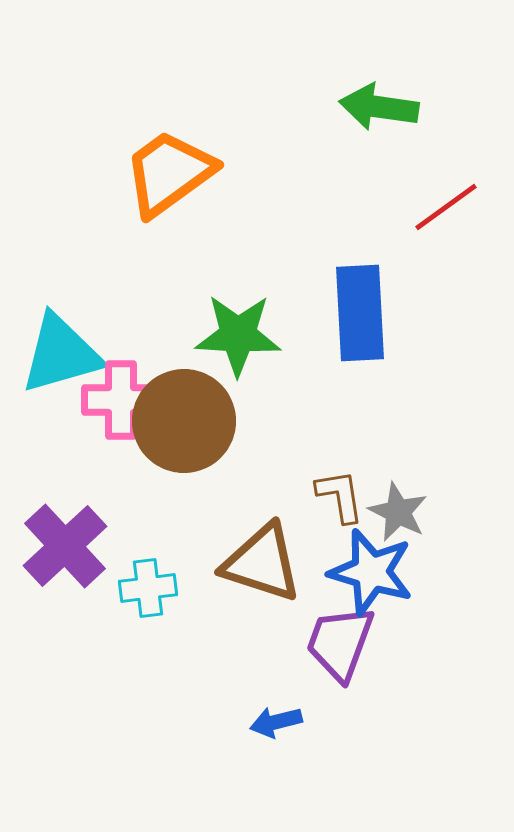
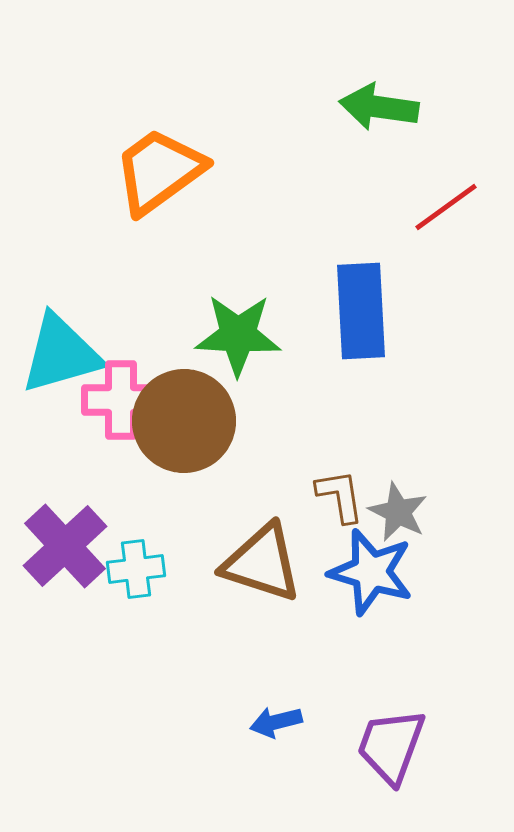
orange trapezoid: moved 10 px left, 2 px up
blue rectangle: moved 1 px right, 2 px up
cyan cross: moved 12 px left, 19 px up
purple trapezoid: moved 51 px right, 103 px down
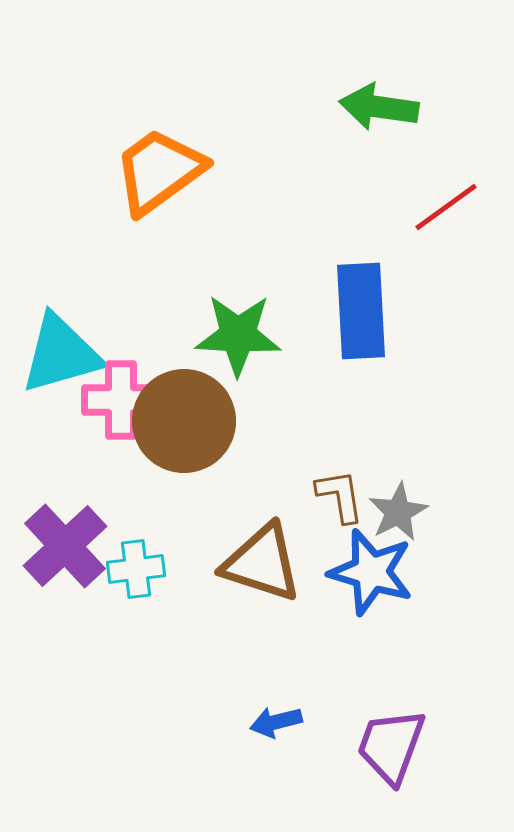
gray star: rotated 18 degrees clockwise
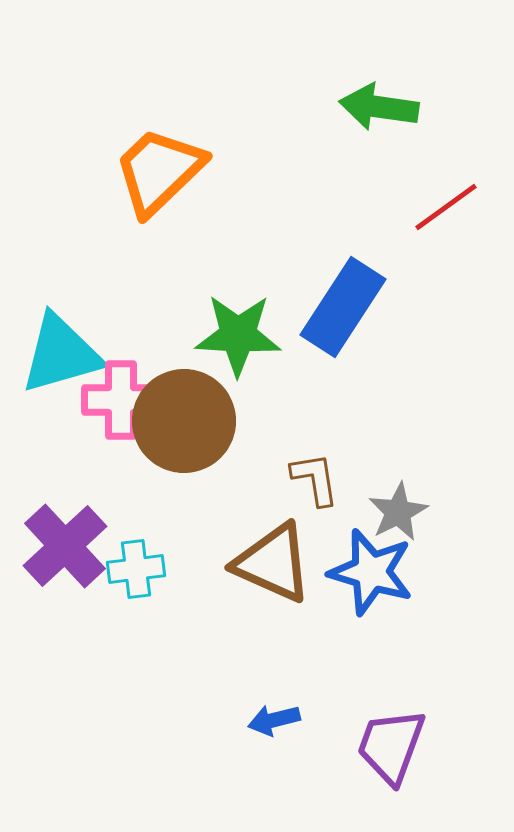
orange trapezoid: rotated 8 degrees counterclockwise
blue rectangle: moved 18 px left, 4 px up; rotated 36 degrees clockwise
brown L-shape: moved 25 px left, 17 px up
brown triangle: moved 11 px right; rotated 6 degrees clockwise
blue arrow: moved 2 px left, 2 px up
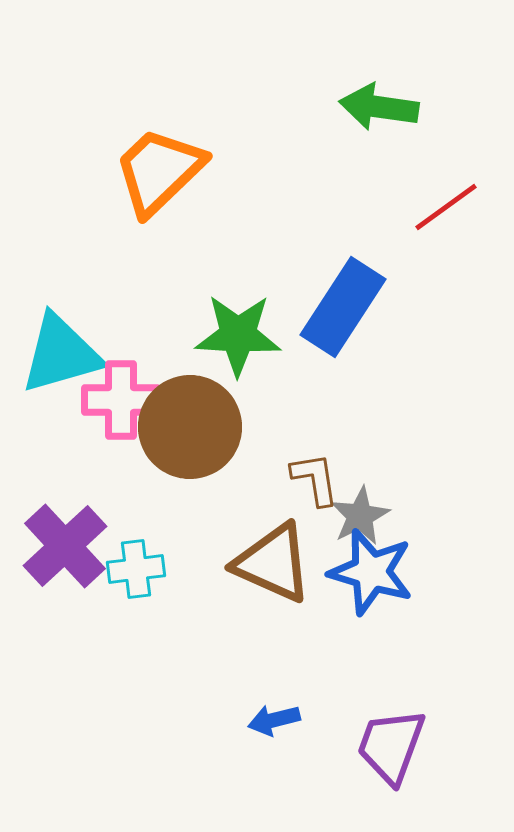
brown circle: moved 6 px right, 6 px down
gray star: moved 38 px left, 4 px down
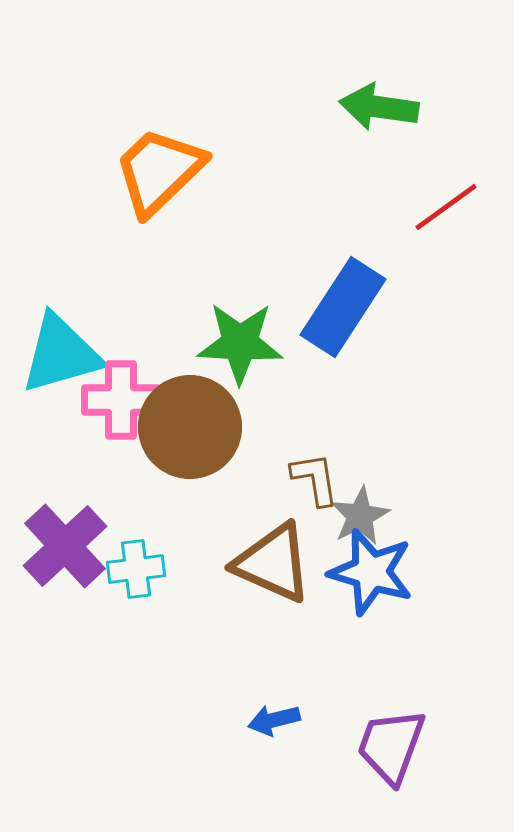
green star: moved 2 px right, 8 px down
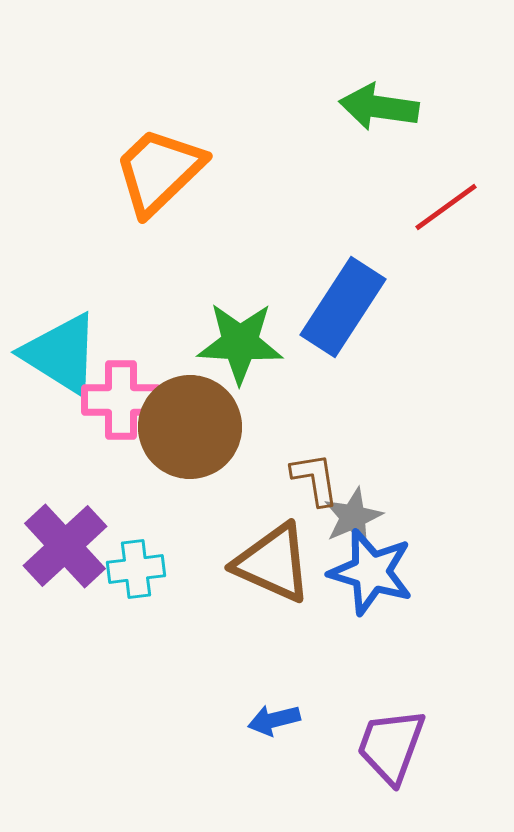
cyan triangle: rotated 48 degrees clockwise
gray star: moved 7 px left, 1 px down; rotated 4 degrees clockwise
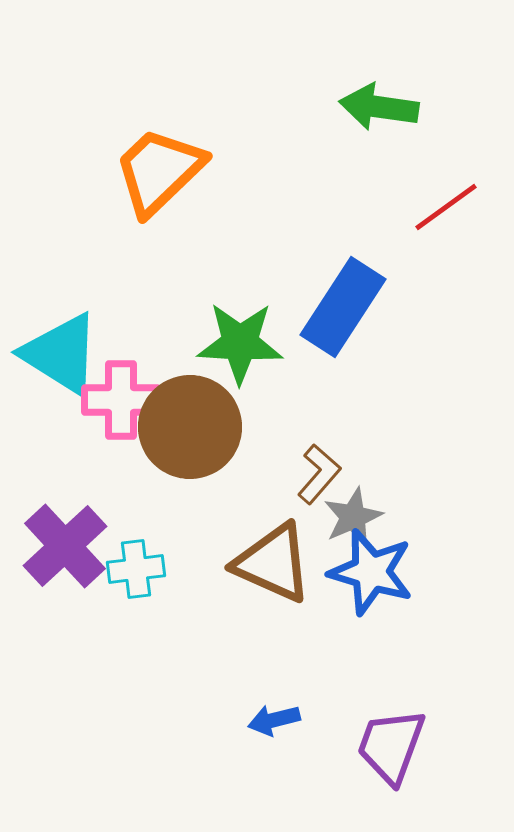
brown L-shape: moved 4 px right, 5 px up; rotated 50 degrees clockwise
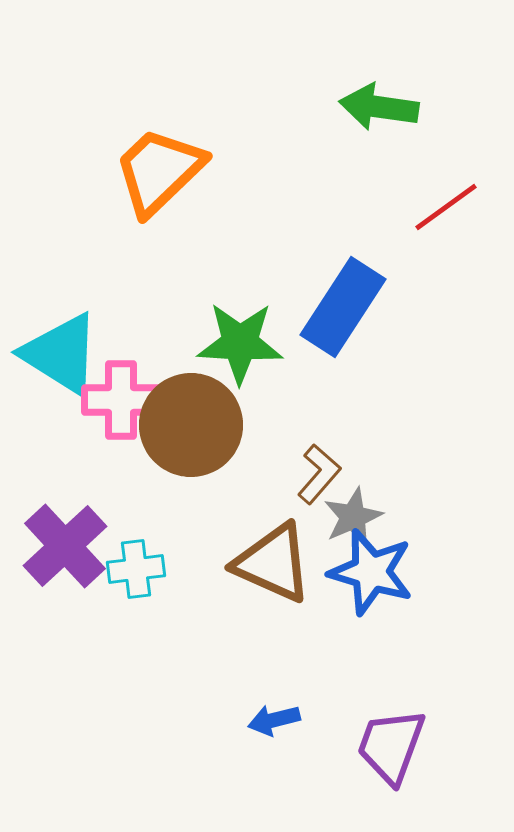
brown circle: moved 1 px right, 2 px up
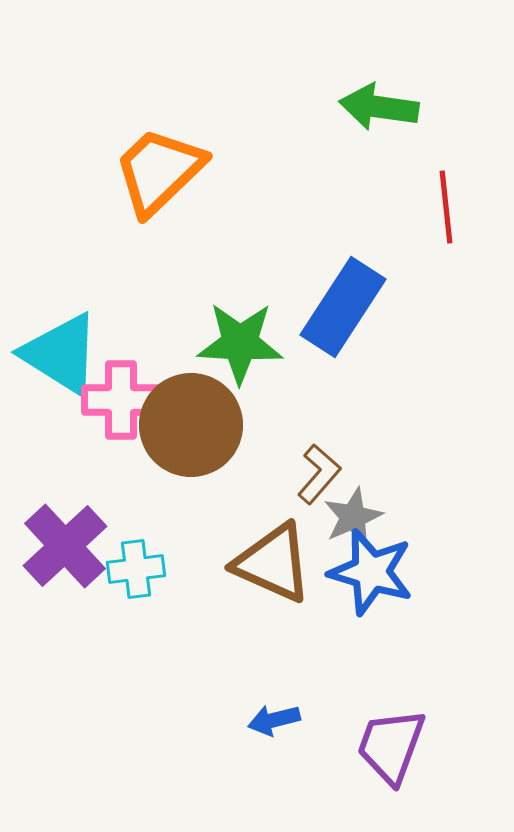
red line: rotated 60 degrees counterclockwise
